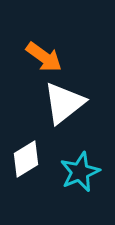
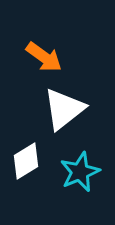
white triangle: moved 6 px down
white diamond: moved 2 px down
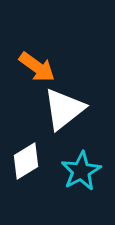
orange arrow: moved 7 px left, 10 px down
cyan star: moved 1 px right, 1 px up; rotated 6 degrees counterclockwise
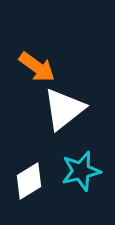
white diamond: moved 3 px right, 20 px down
cyan star: rotated 15 degrees clockwise
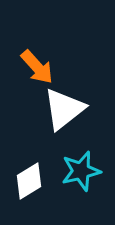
orange arrow: rotated 12 degrees clockwise
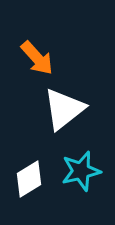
orange arrow: moved 9 px up
white diamond: moved 2 px up
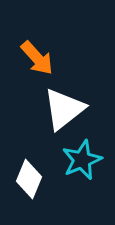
cyan star: moved 1 px right, 11 px up; rotated 9 degrees counterclockwise
white diamond: rotated 36 degrees counterclockwise
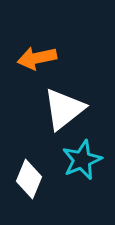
orange arrow: rotated 120 degrees clockwise
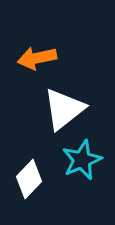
white diamond: rotated 21 degrees clockwise
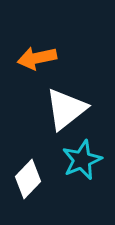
white triangle: moved 2 px right
white diamond: moved 1 px left
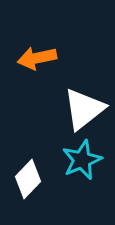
white triangle: moved 18 px right
